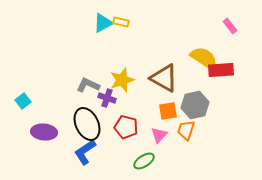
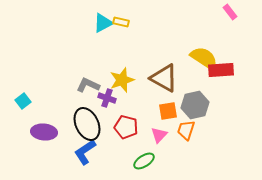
pink rectangle: moved 14 px up
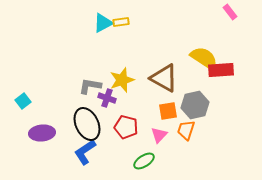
yellow rectangle: rotated 21 degrees counterclockwise
gray L-shape: moved 2 px right, 1 px down; rotated 15 degrees counterclockwise
purple ellipse: moved 2 px left, 1 px down; rotated 10 degrees counterclockwise
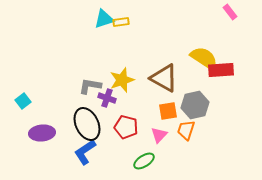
cyan triangle: moved 1 px right, 4 px up; rotated 10 degrees clockwise
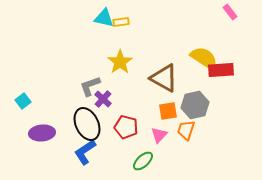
cyan triangle: moved 1 px up; rotated 30 degrees clockwise
yellow star: moved 2 px left, 18 px up; rotated 15 degrees counterclockwise
gray L-shape: rotated 30 degrees counterclockwise
purple cross: moved 4 px left, 1 px down; rotated 24 degrees clockwise
green ellipse: moved 1 px left; rotated 10 degrees counterclockwise
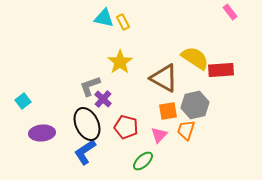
yellow rectangle: moved 2 px right; rotated 70 degrees clockwise
yellow semicircle: moved 9 px left
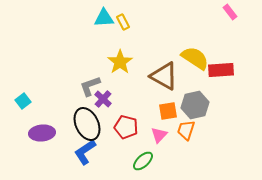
cyan triangle: rotated 15 degrees counterclockwise
brown triangle: moved 2 px up
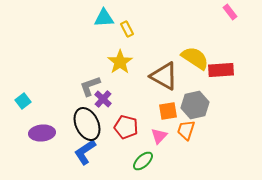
yellow rectangle: moved 4 px right, 7 px down
pink triangle: moved 1 px down
